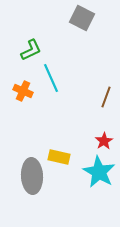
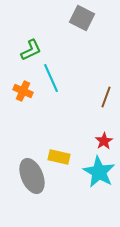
gray ellipse: rotated 20 degrees counterclockwise
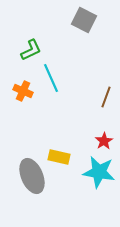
gray square: moved 2 px right, 2 px down
cyan star: rotated 20 degrees counterclockwise
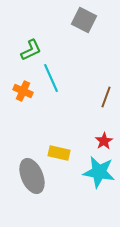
yellow rectangle: moved 4 px up
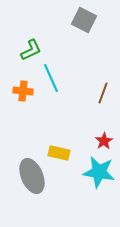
orange cross: rotated 18 degrees counterclockwise
brown line: moved 3 px left, 4 px up
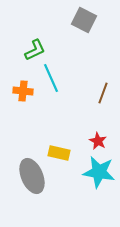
green L-shape: moved 4 px right
red star: moved 6 px left; rotated 12 degrees counterclockwise
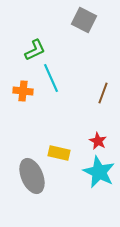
cyan star: rotated 16 degrees clockwise
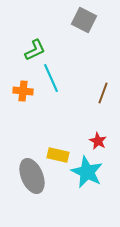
yellow rectangle: moved 1 px left, 2 px down
cyan star: moved 12 px left
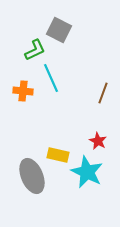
gray square: moved 25 px left, 10 px down
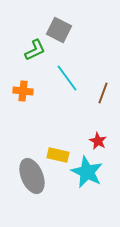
cyan line: moved 16 px right; rotated 12 degrees counterclockwise
